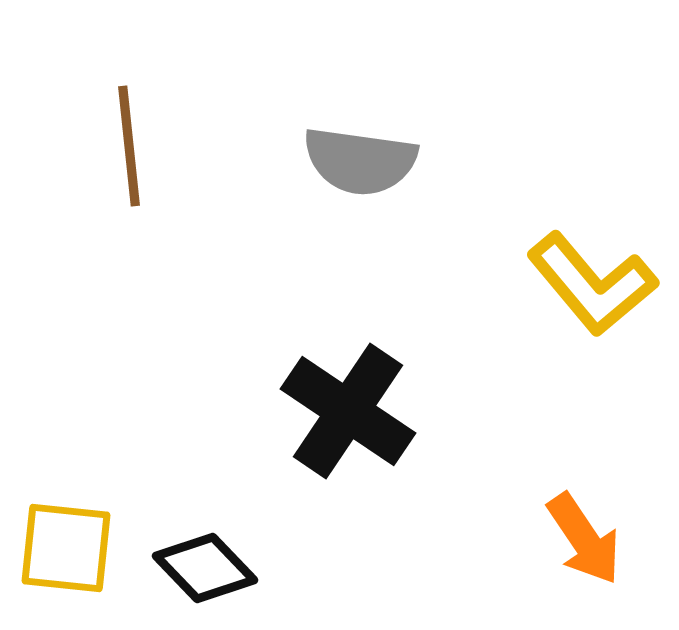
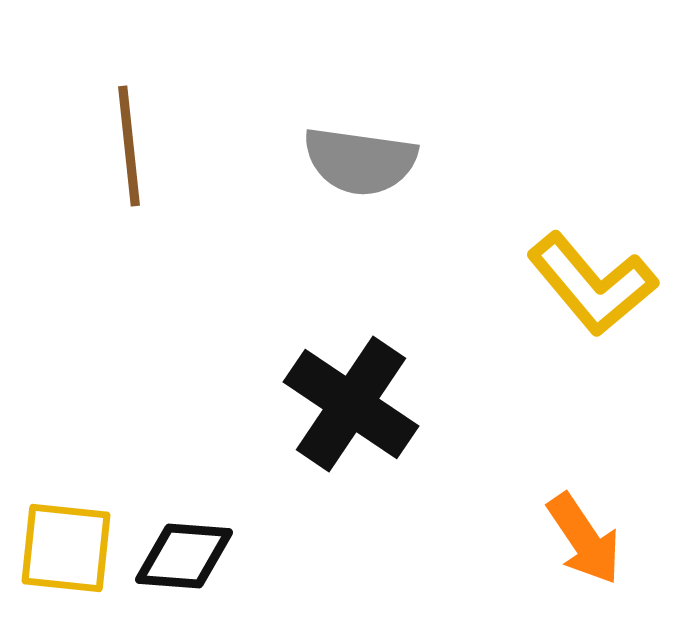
black cross: moved 3 px right, 7 px up
black diamond: moved 21 px left, 12 px up; rotated 42 degrees counterclockwise
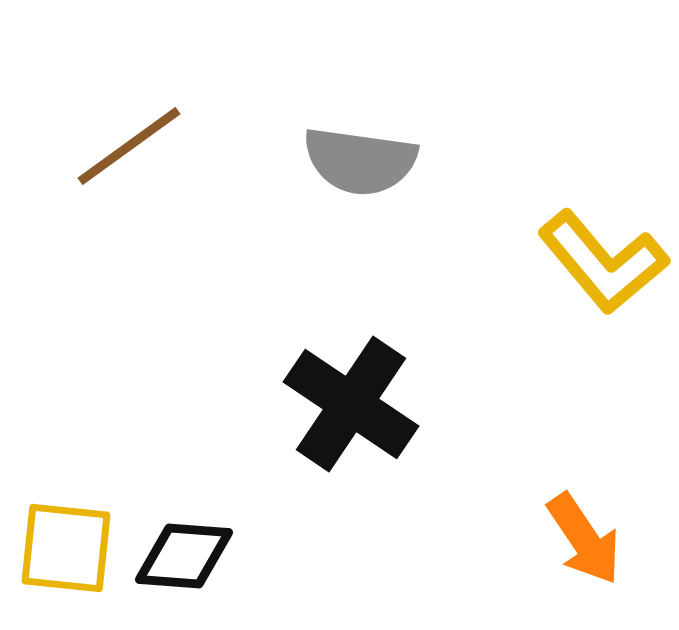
brown line: rotated 60 degrees clockwise
yellow L-shape: moved 11 px right, 22 px up
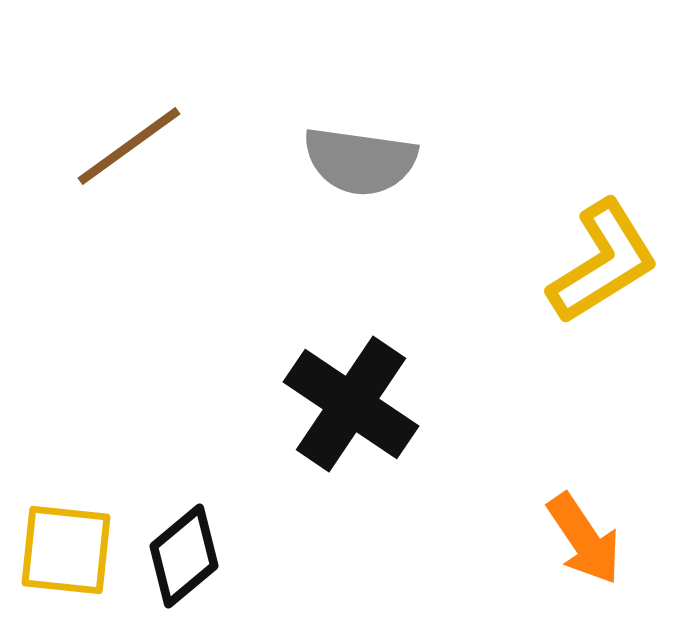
yellow L-shape: rotated 82 degrees counterclockwise
yellow square: moved 2 px down
black diamond: rotated 44 degrees counterclockwise
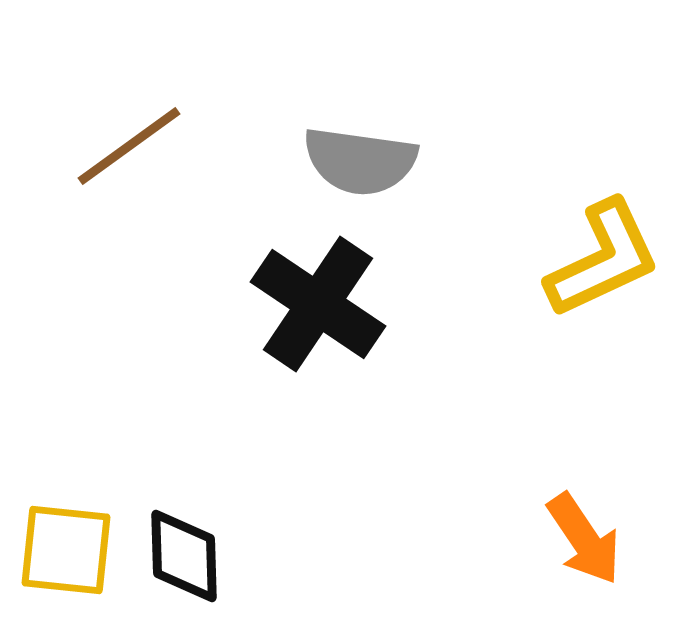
yellow L-shape: moved 3 px up; rotated 7 degrees clockwise
black cross: moved 33 px left, 100 px up
black diamond: rotated 52 degrees counterclockwise
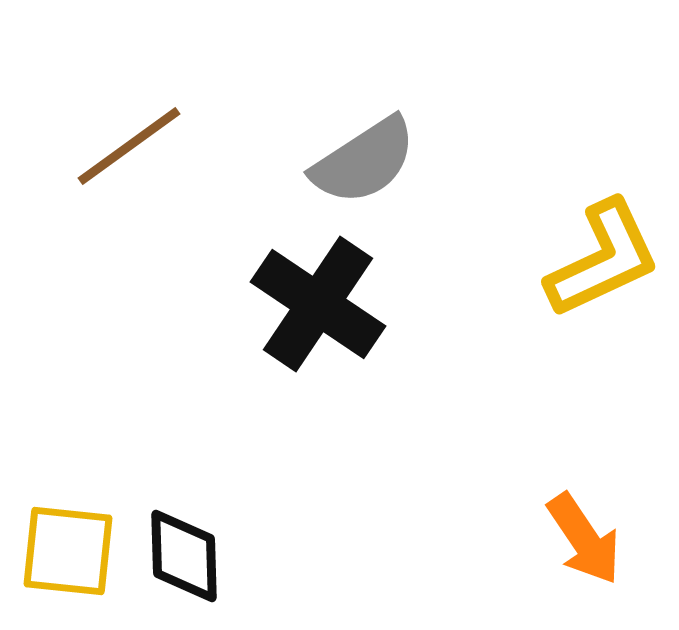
gray semicircle: moved 4 px right; rotated 41 degrees counterclockwise
yellow square: moved 2 px right, 1 px down
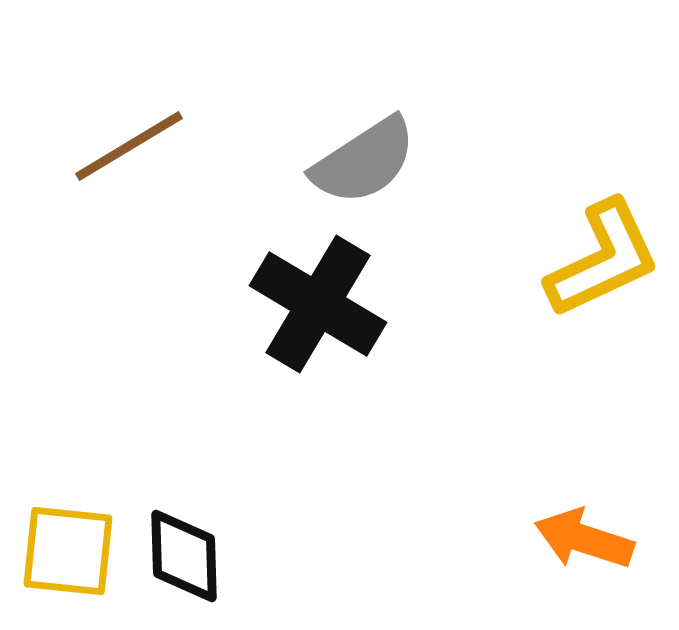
brown line: rotated 5 degrees clockwise
black cross: rotated 3 degrees counterclockwise
orange arrow: rotated 142 degrees clockwise
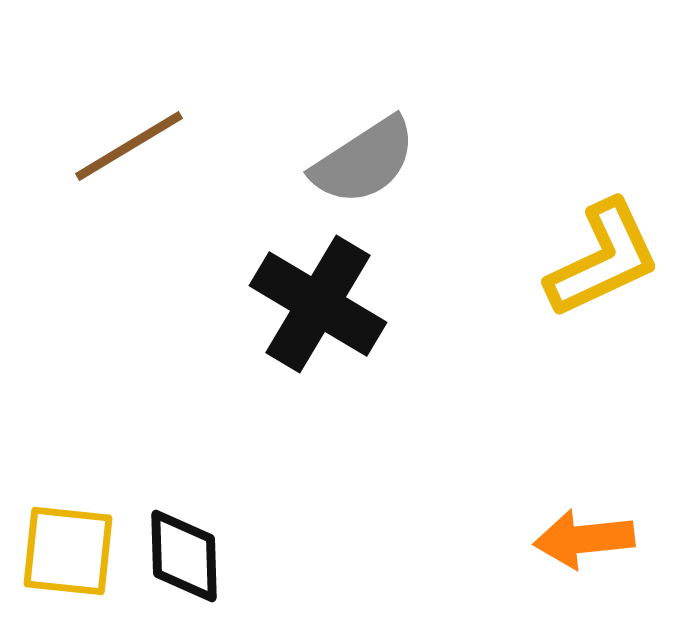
orange arrow: rotated 24 degrees counterclockwise
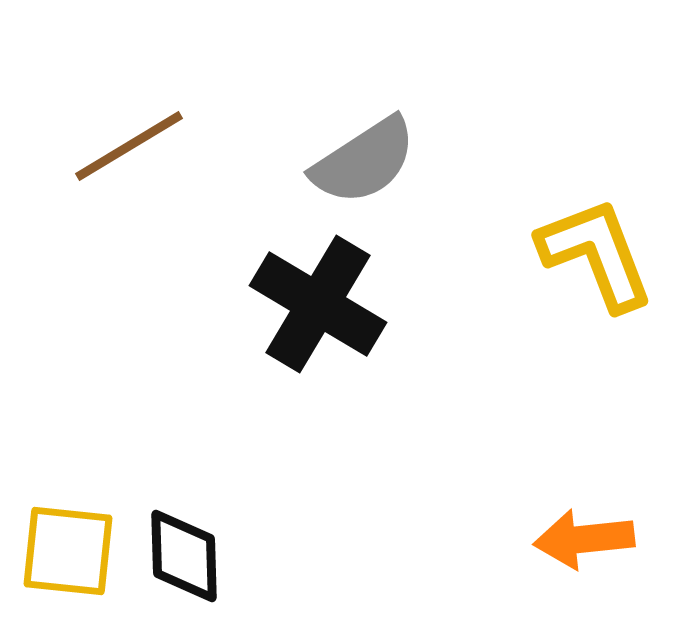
yellow L-shape: moved 7 px left, 5 px up; rotated 86 degrees counterclockwise
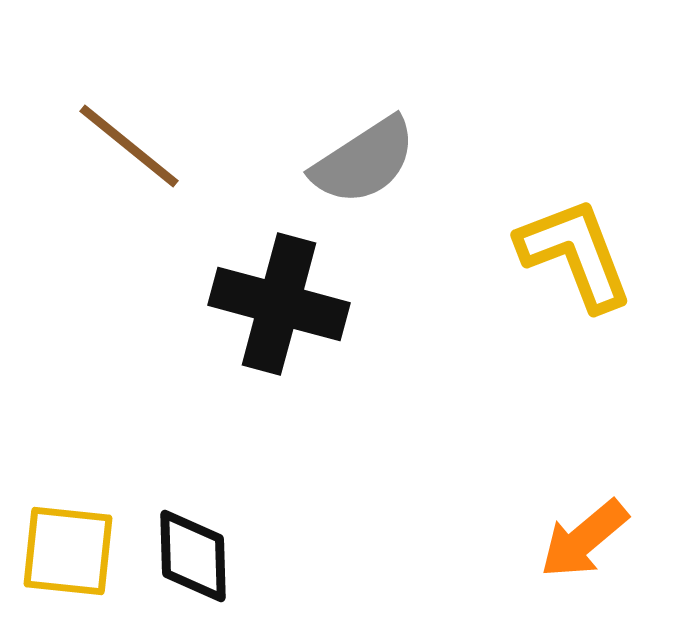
brown line: rotated 70 degrees clockwise
yellow L-shape: moved 21 px left
black cross: moved 39 px left; rotated 16 degrees counterclockwise
orange arrow: rotated 34 degrees counterclockwise
black diamond: moved 9 px right
